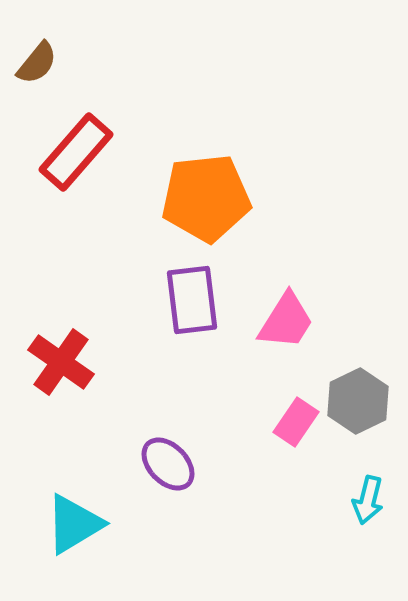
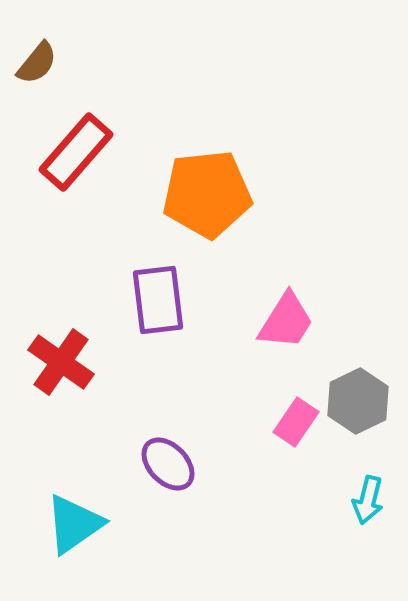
orange pentagon: moved 1 px right, 4 px up
purple rectangle: moved 34 px left
cyan triangle: rotated 4 degrees counterclockwise
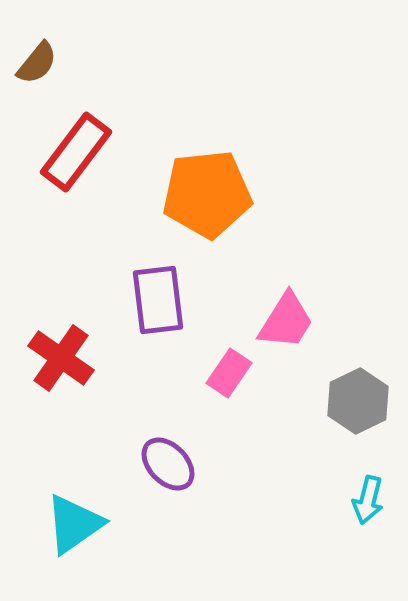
red rectangle: rotated 4 degrees counterclockwise
red cross: moved 4 px up
pink rectangle: moved 67 px left, 49 px up
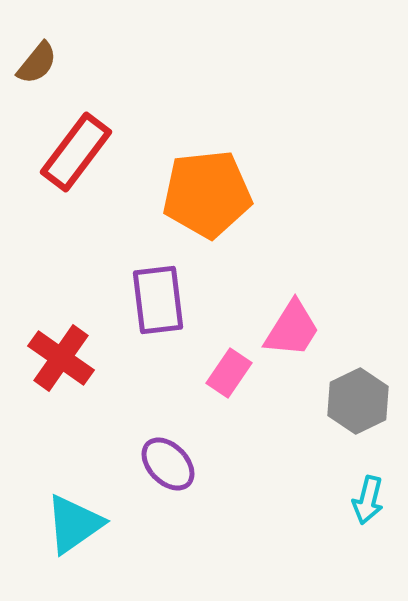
pink trapezoid: moved 6 px right, 8 px down
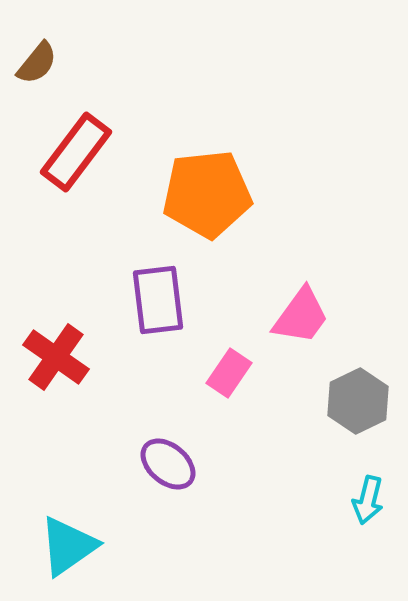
pink trapezoid: moved 9 px right, 13 px up; rotated 4 degrees clockwise
red cross: moved 5 px left, 1 px up
purple ellipse: rotated 6 degrees counterclockwise
cyan triangle: moved 6 px left, 22 px down
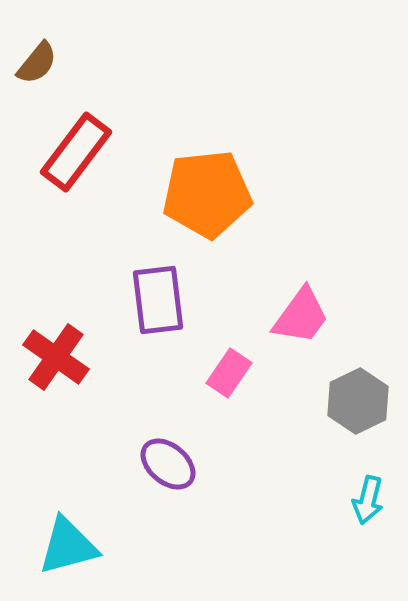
cyan triangle: rotated 20 degrees clockwise
